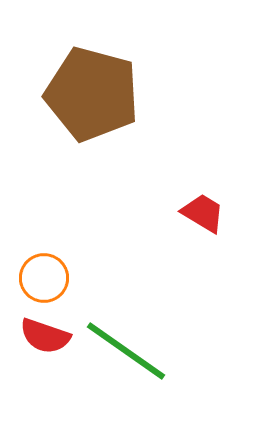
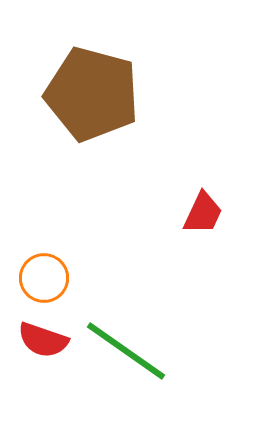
red trapezoid: rotated 84 degrees clockwise
red semicircle: moved 2 px left, 4 px down
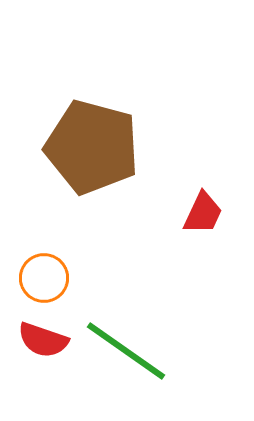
brown pentagon: moved 53 px down
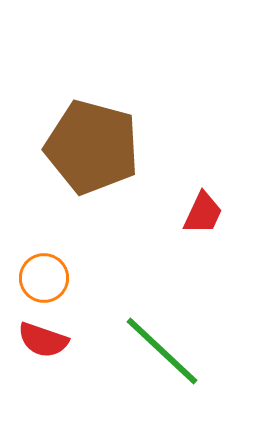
green line: moved 36 px right; rotated 8 degrees clockwise
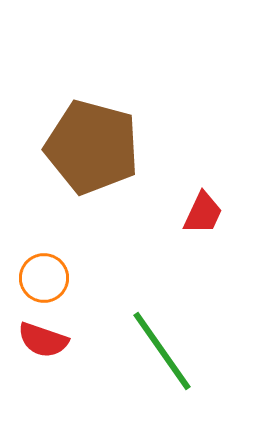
green line: rotated 12 degrees clockwise
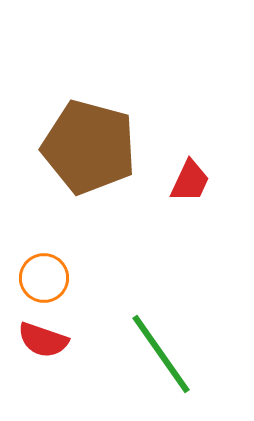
brown pentagon: moved 3 px left
red trapezoid: moved 13 px left, 32 px up
green line: moved 1 px left, 3 px down
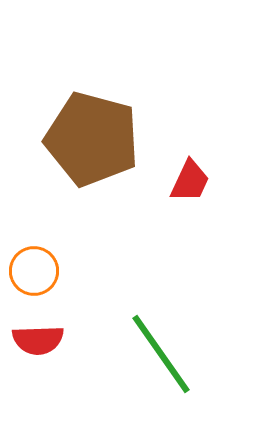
brown pentagon: moved 3 px right, 8 px up
orange circle: moved 10 px left, 7 px up
red semicircle: moved 5 px left; rotated 21 degrees counterclockwise
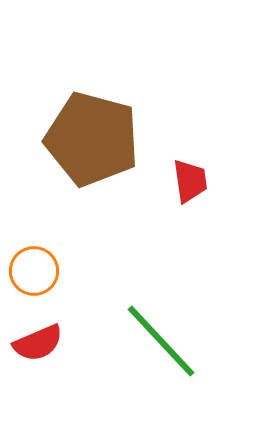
red trapezoid: rotated 33 degrees counterclockwise
red semicircle: moved 3 px down; rotated 21 degrees counterclockwise
green line: moved 13 px up; rotated 8 degrees counterclockwise
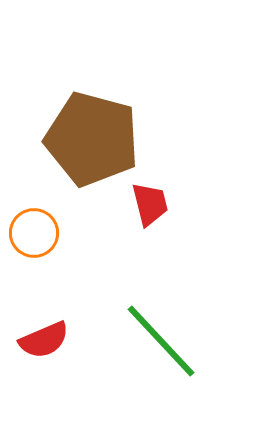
red trapezoid: moved 40 px left, 23 px down; rotated 6 degrees counterclockwise
orange circle: moved 38 px up
red semicircle: moved 6 px right, 3 px up
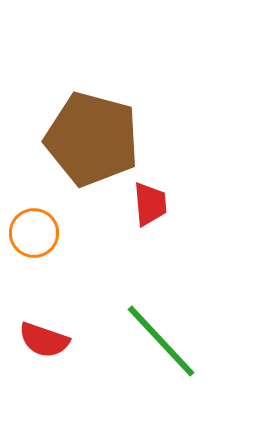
red trapezoid: rotated 9 degrees clockwise
red semicircle: rotated 42 degrees clockwise
